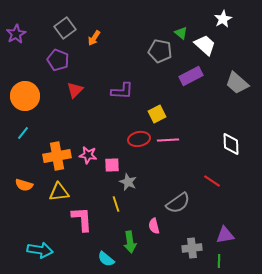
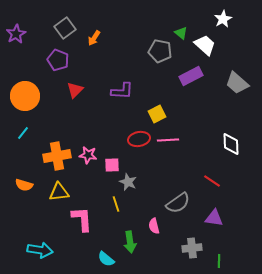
purple triangle: moved 11 px left, 17 px up; rotated 18 degrees clockwise
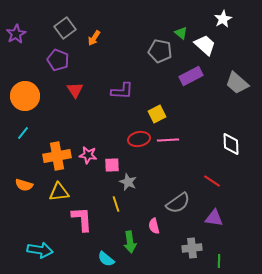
red triangle: rotated 18 degrees counterclockwise
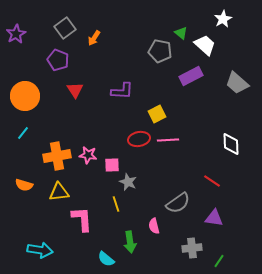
green line: rotated 32 degrees clockwise
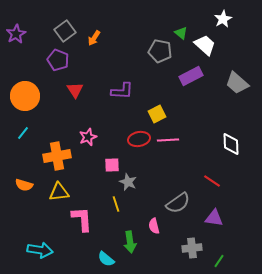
gray square: moved 3 px down
pink star: moved 18 px up; rotated 30 degrees counterclockwise
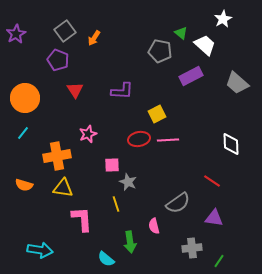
orange circle: moved 2 px down
pink star: moved 3 px up
yellow triangle: moved 4 px right, 4 px up; rotated 15 degrees clockwise
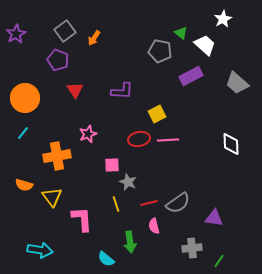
red line: moved 63 px left, 22 px down; rotated 48 degrees counterclockwise
yellow triangle: moved 11 px left, 9 px down; rotated 45 degrees clockwise
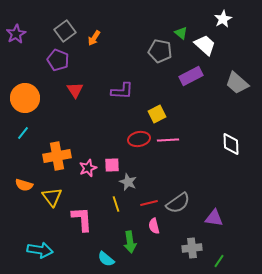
pink star: moved 34 px down
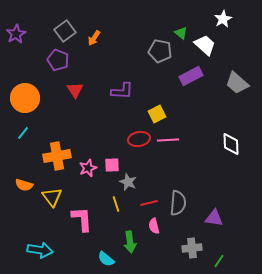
gray semicircle: rotated 50 degrees counterclockwise
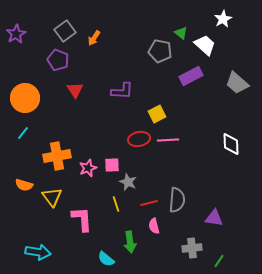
gray semicircle: moved 1 px left, 3 px up
cyan arrow: moved 2 px left, 2 px down
